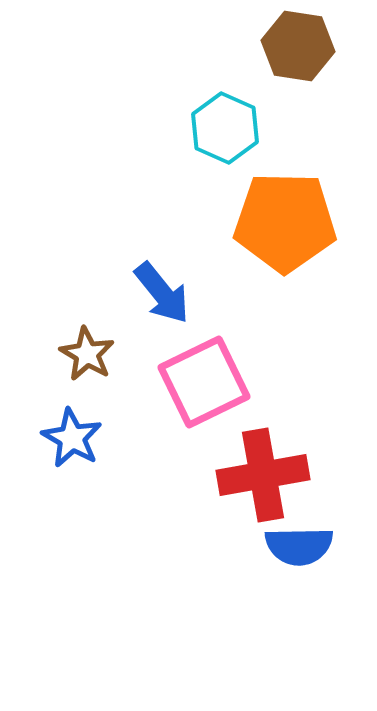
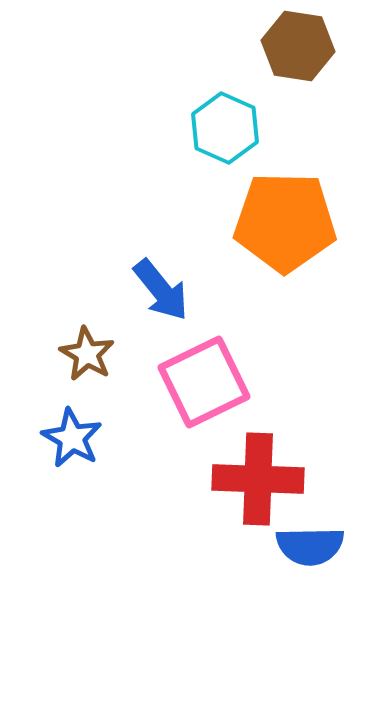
blue arrow: moved 1 px left, 3 px up
red cross: moved 5 px left, 4 px down; rotated 12 degrees clockwise
blue semicircle: moved 11 px right
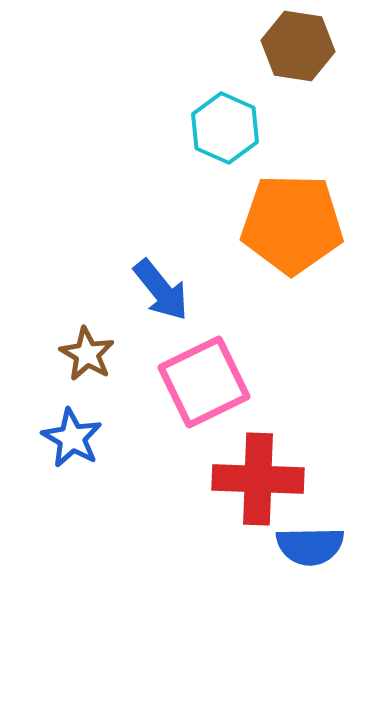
orange pentagon: moved 7 px right, 2 px down
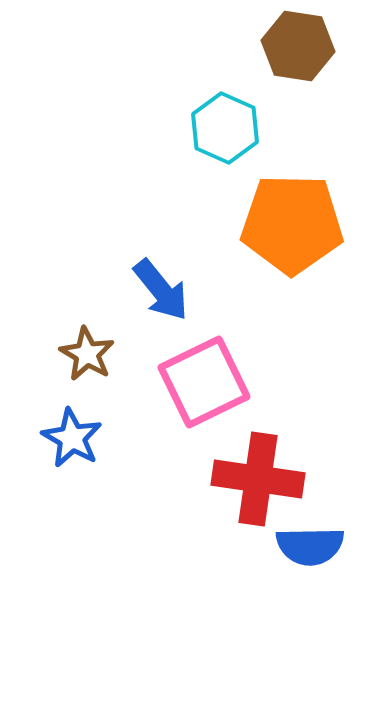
red cross: rotated 6 degrees clockwise
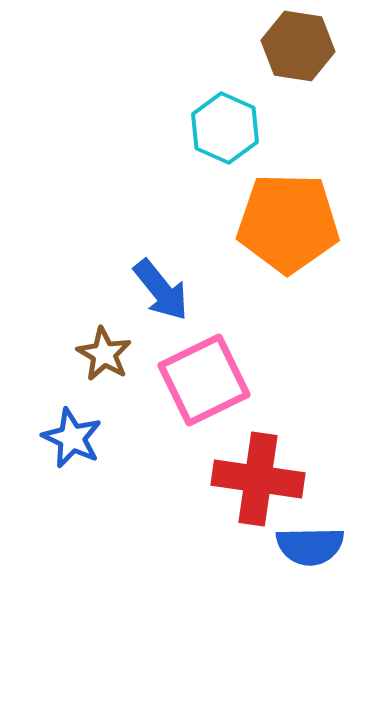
orange pentagon: moved 4 px left, 1 px up
brown star: moved 17 px right
pink square: moved 2 px up
blue star: rotated 4 degrees counterclockwise
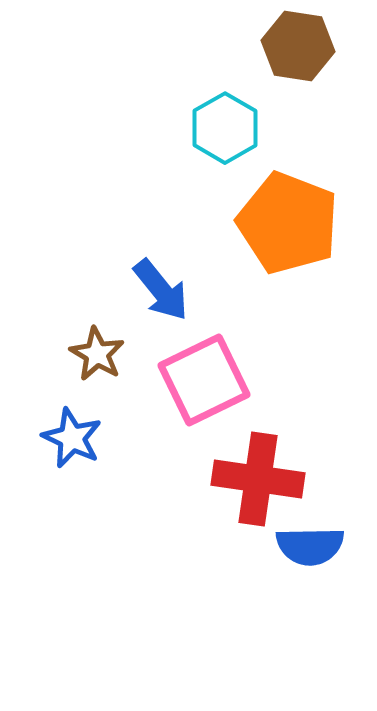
cyan hexagon: rotated 6 degrees clockwise
orange pentagon: rotated 20 degrees clockwise
brown star: moved 7 px left
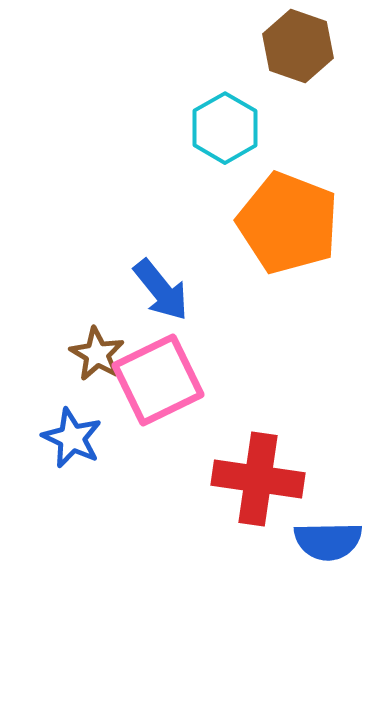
brown hexagon: rotated 10 degrees clockwise
pink square: moved 46 px left
blue semicircle: moved 18 px right, 5 px up
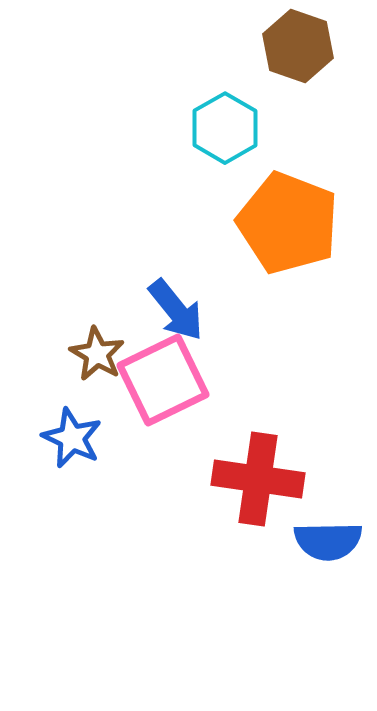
blue arrow: moved 15 px right, 20 px down
pink square: moved 5 px right
